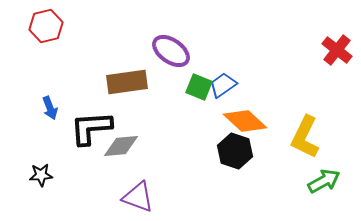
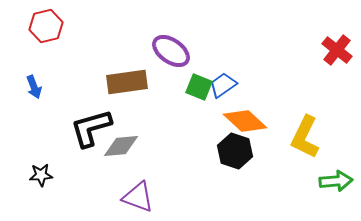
blue arrow: moved 16 px left, 21 px up
black L-shape: rotated 12 degrees counterclockwise
green arrow: moved 12 px right; rotated 24 degrees clockwise
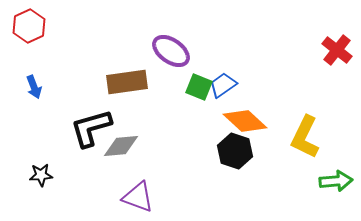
red hexagon: moved 17 px left; rotated 12 degrees counterclockwise
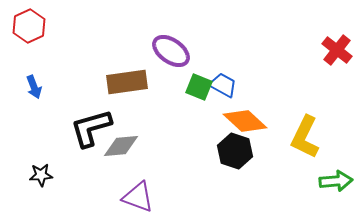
blue trapezoid: rotated 64 degrees clockwise
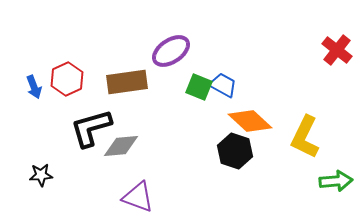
red hexagon: moved 38 px right, 53 px down
purple ellipse: rotated 69 degrees counterclockwise
orange diamond: moved 5 px right
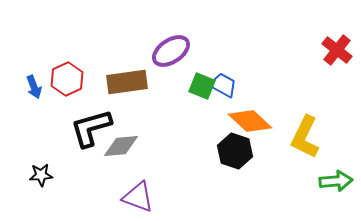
green square: moved 3 px right, 1 px up
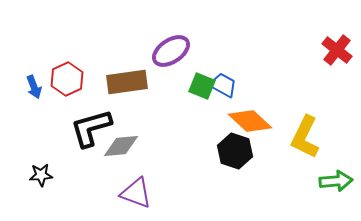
purple triangle: moved 2 px left, 4 px up
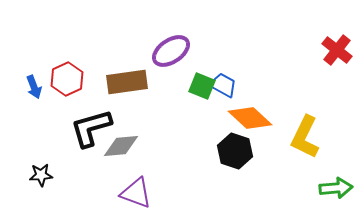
orange diamond: moved 3 px up
green arrow: moved 7 px down
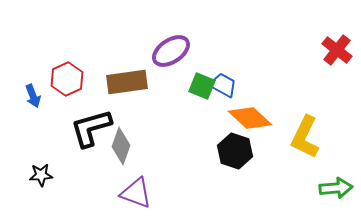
blue arrow: moved 1 px left, 9 px down
gray diamond: rotated 66 degrees counterclockwise
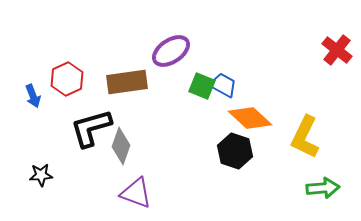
green arrow: moved 13 px left
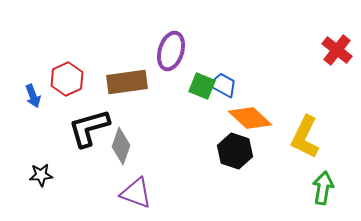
purple ellipse: rotated 39 degrees counterclockwise
black L-shape: moved 2 px left
green arrow: rotated 76 degrees counterclockwise
